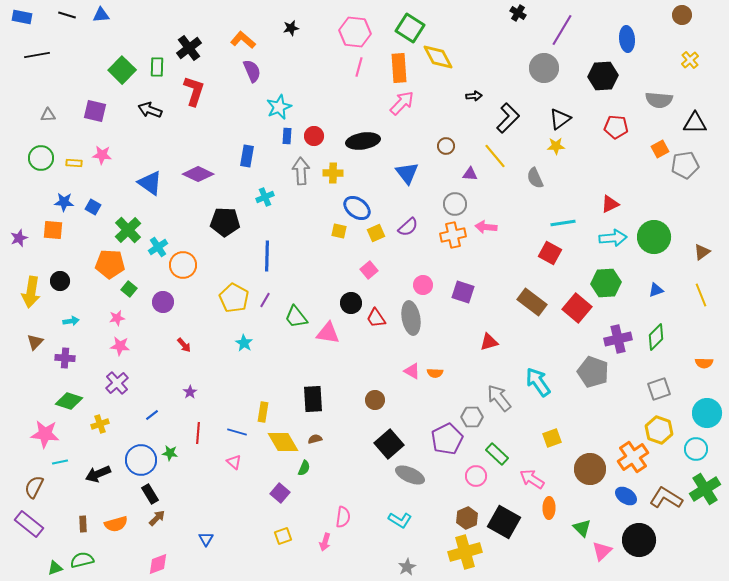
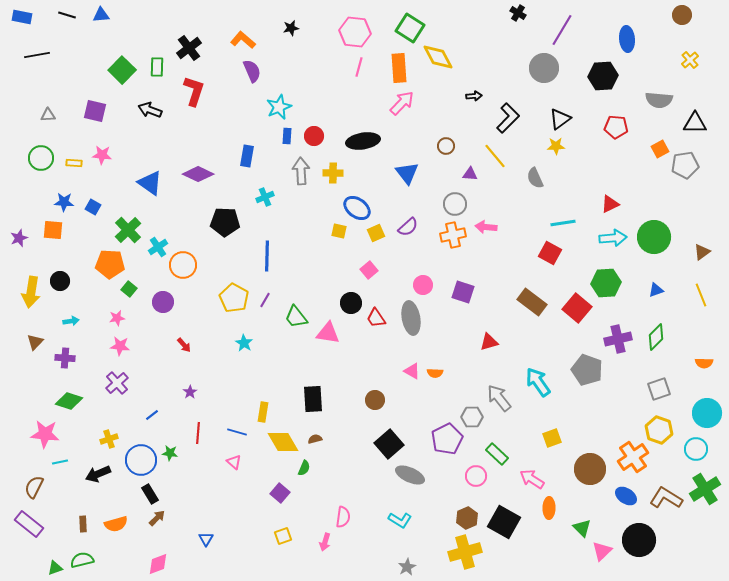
gray pentagon at (593, 372): moved 6 px left, 2 px up
yellow cross at (100, 424): moved 9 px right, 15 px down
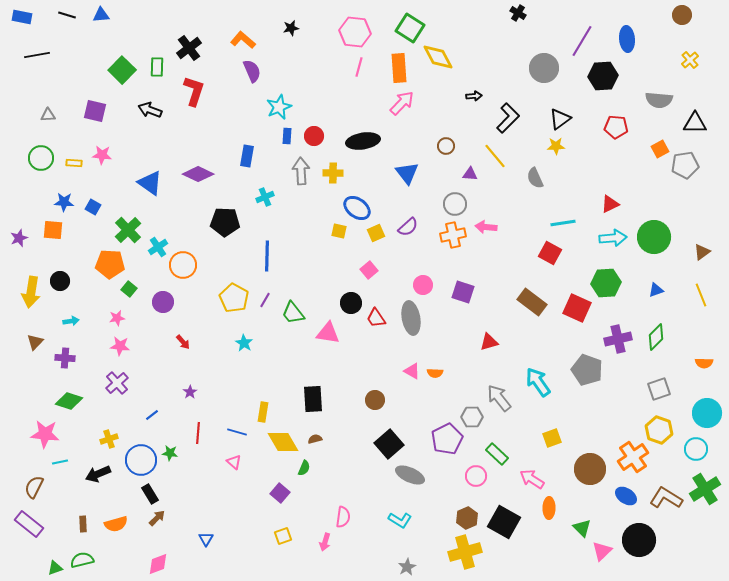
purple line at (562, 30): moved 20 px right, 11 px down
red square at (577, 308): rotated 16 degrees counterclockwise
green trapezoid at (296, 317): moved 3 px left, 4 px up
red arrow at (184, 345): moved 1 px left, 3 px up
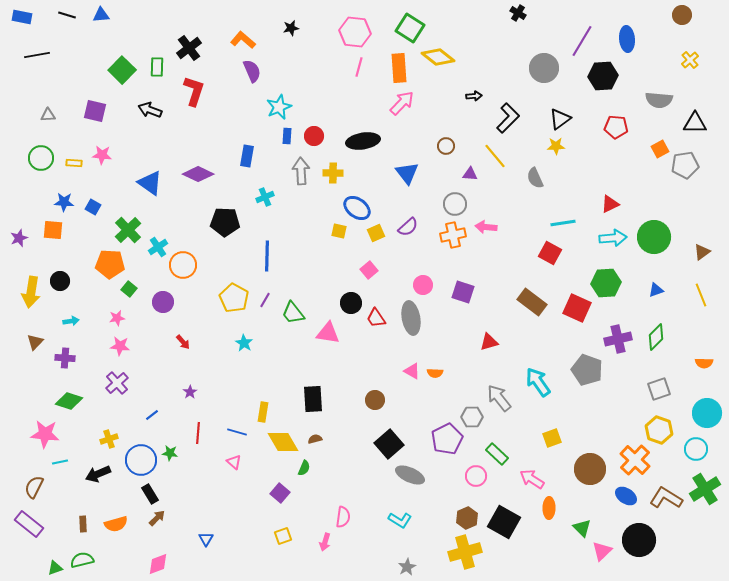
yellow diamond at (438, 57): rotated 24 degrees counterclockwise
orange cross at (633, 457): moved 2 px right, 3 px down; rotated 12 degrees counterclockwise
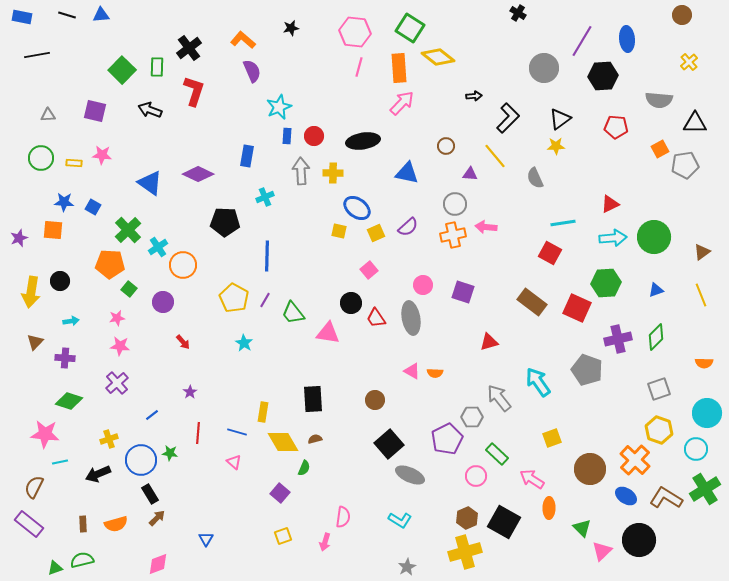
yellow cross at (690, 60): moved 1 px left, 2 px down
blue triangle at (407, 173): rotated 40 degrees counterclockwise
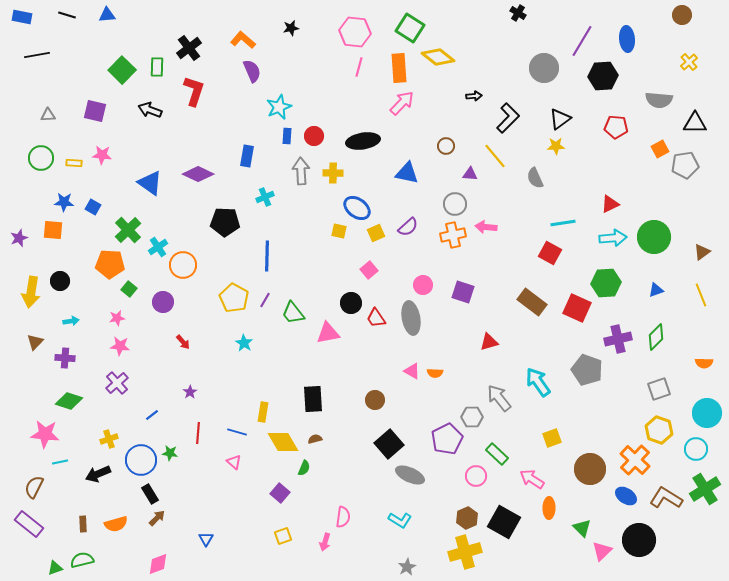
blue triangle at (101, 15): moved 6 px right
pink triangle at (328, 333): rotated 20 degrees counterclockwise
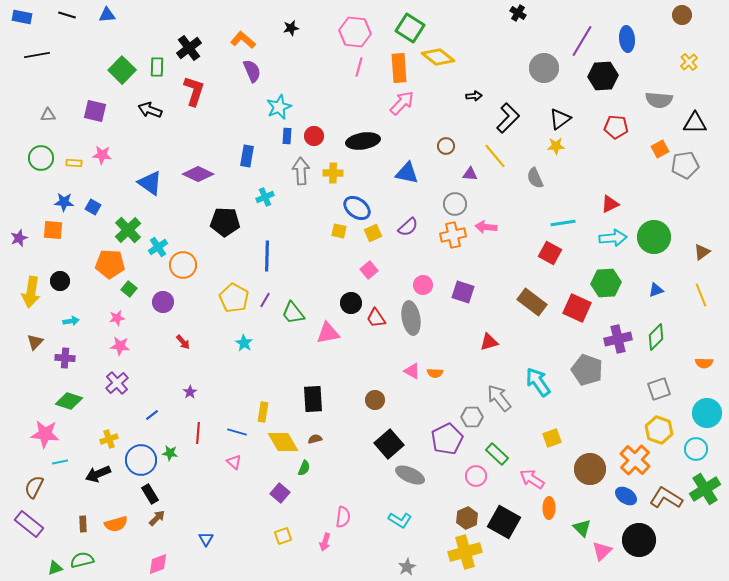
yellow square at (376, 233): moved 3 px left
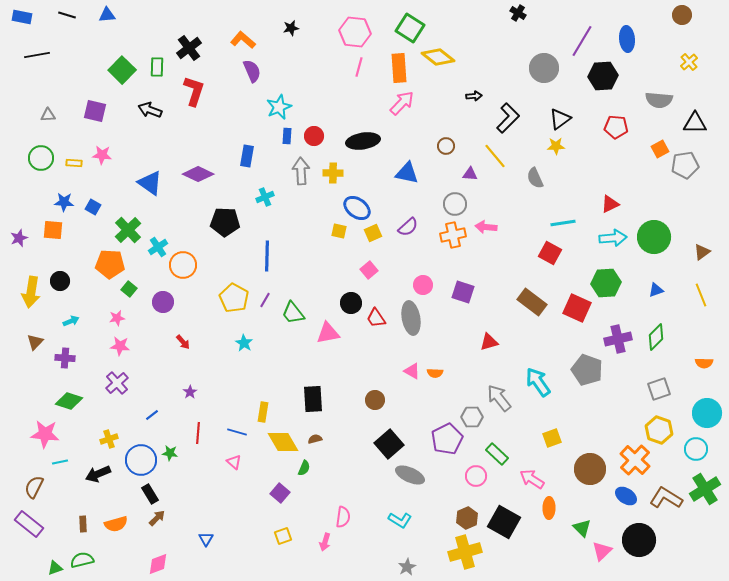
cyan arrow at (71, 321): rotated 14 degrees counterclockwise
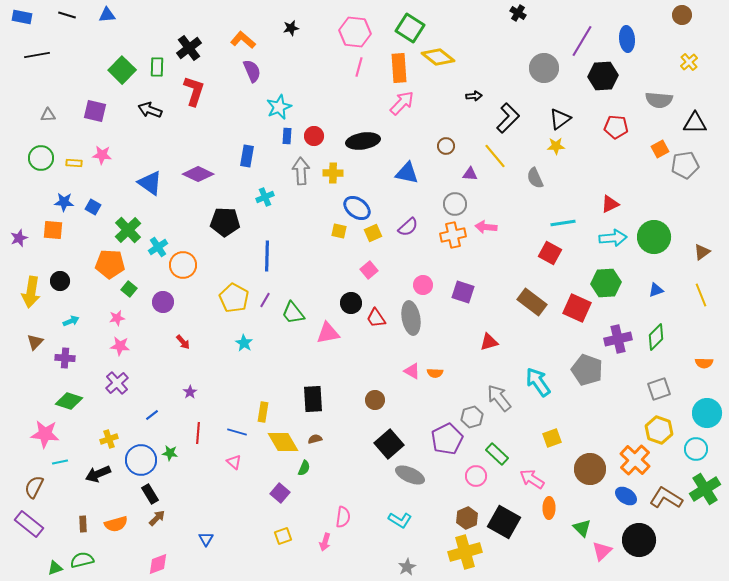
gray hexagon at (472, 417): rotated 15 degrees counterclockwise
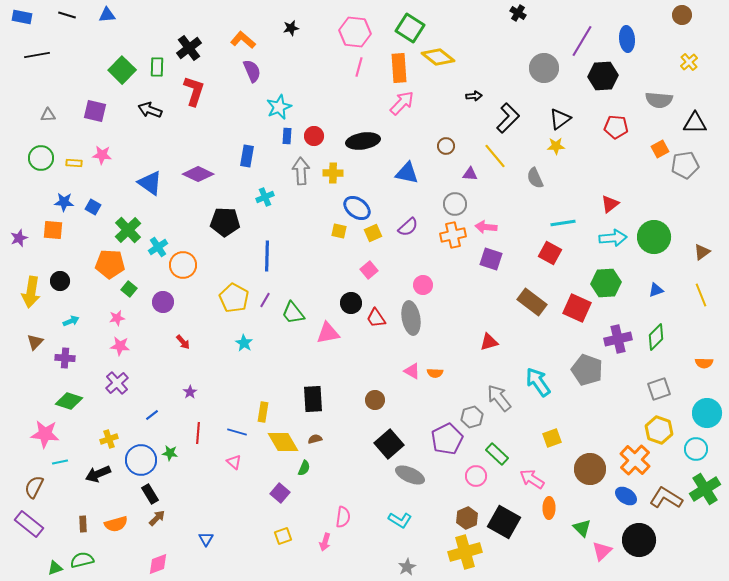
red triangle at (610, 204): rotated 12 degrees counterclockwise
purple square at (463, 292): moved 28 px right, 33 px up
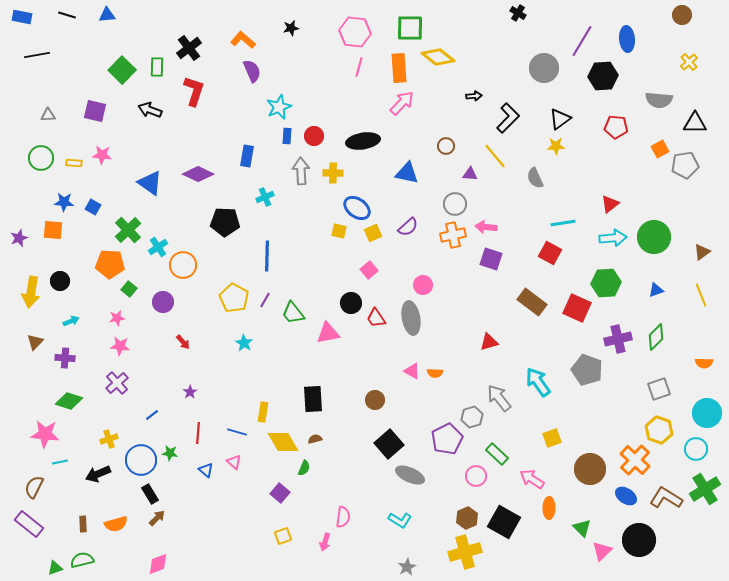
green square at (410, 28): rotated 32 degrees counterclockwise
blue triangle at (206, 539): moved 69 px up; rotated 21 degrees counterclockwise
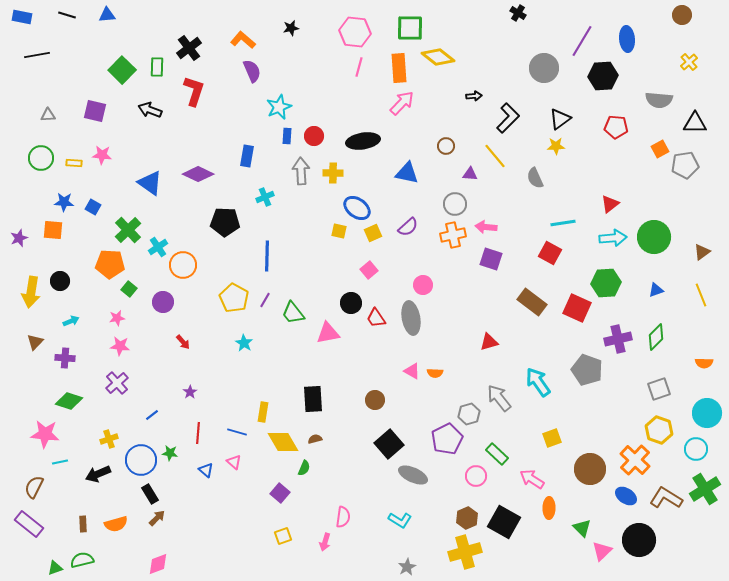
gray hexagon at (472, 417): moved 3 px left, 3 px up
gray ellipse at (410, 475): moved 3 px right
